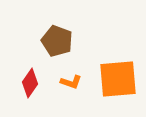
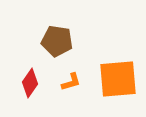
brown pentagon: rotated 12 degrees counterclockwise
orange L-shape: rotated 35 degrees counterclockwise
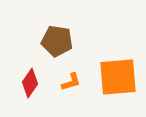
orange square: moved 2 px up
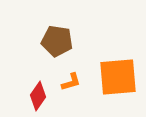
red diamond: moved 8 px right, 13 px down
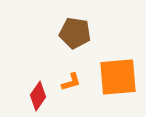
brown pentagon: moved 18 px right, 8 px up
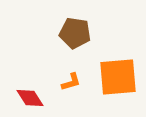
red diamond: moved 8 px left, 2 px down; rotated 68 degrees counterclockwise
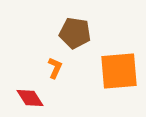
orange square: moved 1 px right, 6 px up
orange L-shape: moved 16 px left, 14 px up; rotated 50 degrees counterclockwise
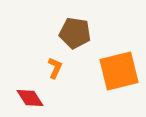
orange square: rotated 9 degrees counterclockwise
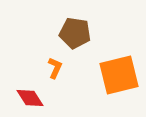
orange square: moved 4 px down
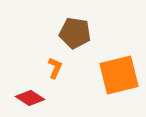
red diamond: rotated 24 degrees counterclockwise
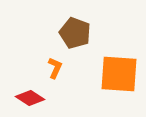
brown pentagon: rotated 12 degrees clockwise
orange square: moved 1 px up; rotated 18 degrees clockwise
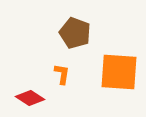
orange L-shape: moved 7 px right, 6 px down; rotated 15 degrees counterclockwise
orange square: moved 2 px up
